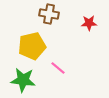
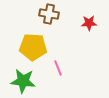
yellow pentagon: moved 1 px right, 1 px down; rotated 16 degrees clockwise
pink line: rotated 28 degrees clockwise
green star: moved 1 px down
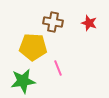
brown cross: moved 4 px right, 8 px down
red star: rotated 21 degrees clockwise
green star: rotated 15 degrees counterclockwise
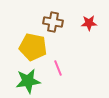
red star: rotated 21 degrees counterclockwise
yellow pentagon: rotated 8 degrees clockwise
green star: moved 5 px right
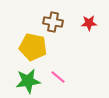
pink line: moved 9 px down; rotated 28 degrees counterclockwise
